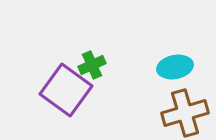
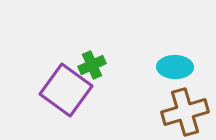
cyan ellipse: rotated 12 degrees clockwise
brown cross: moved 1 px up
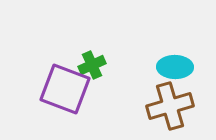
purple square: moved 1 px left, 1 px up; rotated 15 degrees counterclockwise
brown cross: moved 15 px left, 6 px up
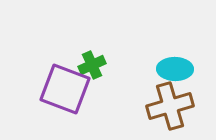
cyan ellipse: moved 2 px down
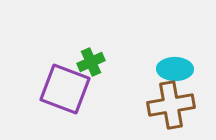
green cross: moved 1 px left, 3 px up
brown cross: moved 1 px right, 1 px up; rotated 6 degrees clockwise
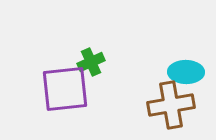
cyan ellipse: moved 11 px right, 3 px down
purple square: rotated 27 degrees counterclockwise
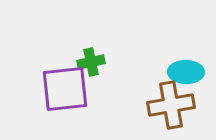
green cross: rotated 12 degrees clockwise
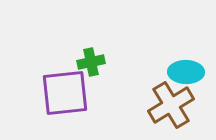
purple square: moved 4 px down
brown cross: rotated 21 degrees counterclockwise
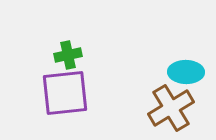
green cross: moved 23 px left, 7 px up
brown cross: moved 3 px down
